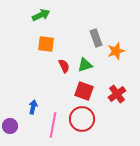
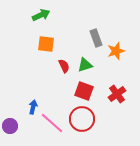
pink line: moved 1 px left, 2 px up; rotated 60 degrees counterclockwise
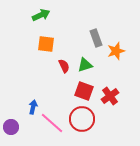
red cross: moved 7 px left, 2 px down
purple circle: moved 1 px right, 1 px down
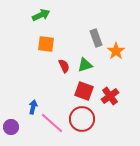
orange star: rotated 18 degrees counterclockwise
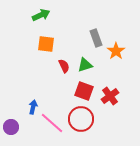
red circle: moved 1 px left
